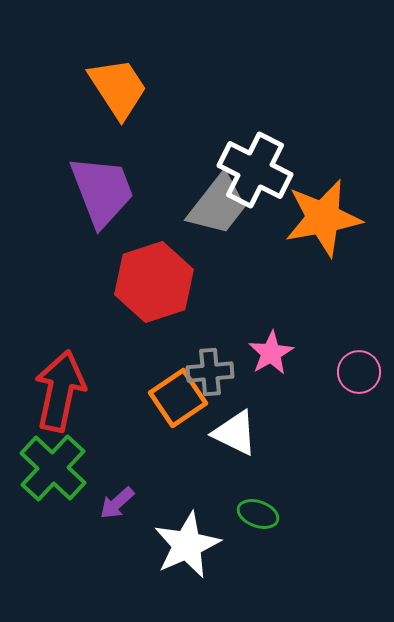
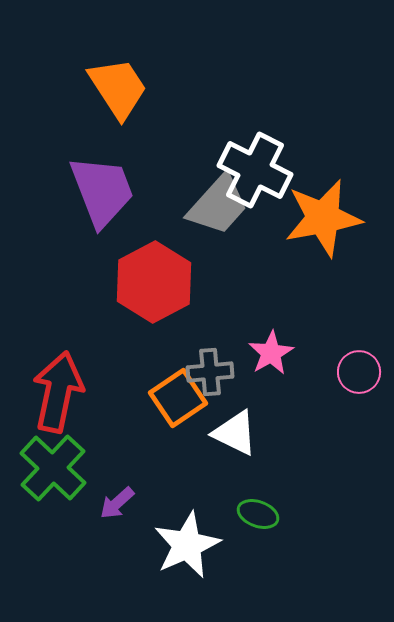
gray trapezoid: rotated 4 degrees clockwise
red hexagon: rotated 10 degrees counterclockwise
red arrow: moved 2 px left, 1 px down
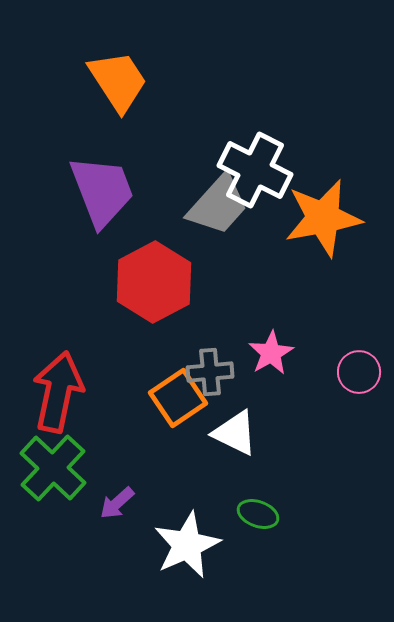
orange trapezoid: moved 7 px up
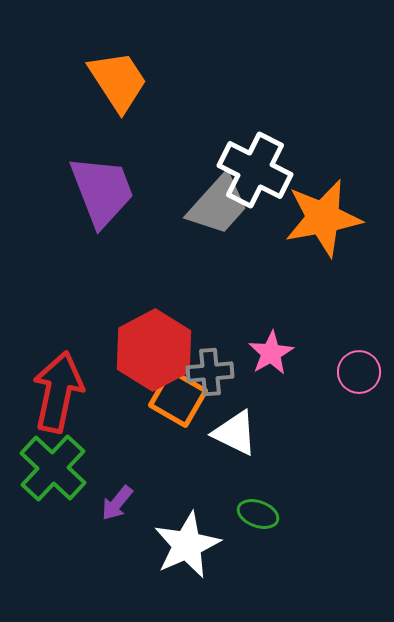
red hexagon: moved 68 px down
orange square: rotated 26 degrees counterclockwise
purple arrow: rotated 9 degrees counterclockwise
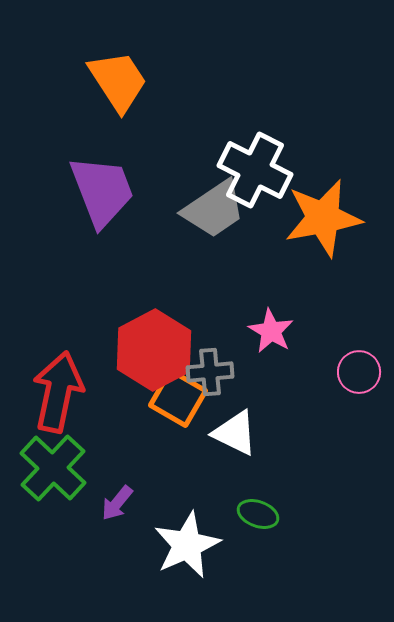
gray trapezoid: moved 4 px left, 4 px down; rotated 14 degrees clockwise
pink star: moved 22 px up; rotated 12 degrees counterclockwise
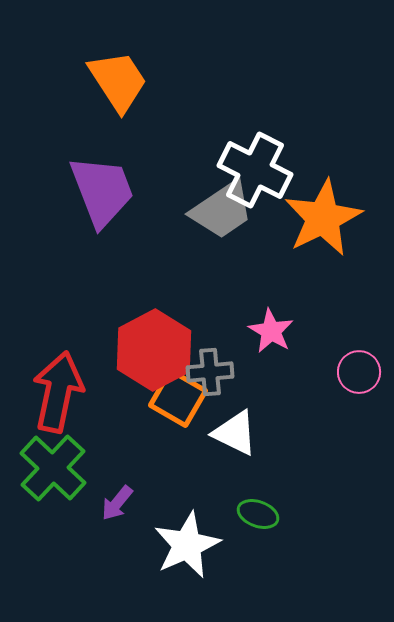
gray trapezoid: moved 8 px right, 1 px down
orange star: rotated 16 degrees counterclockwise
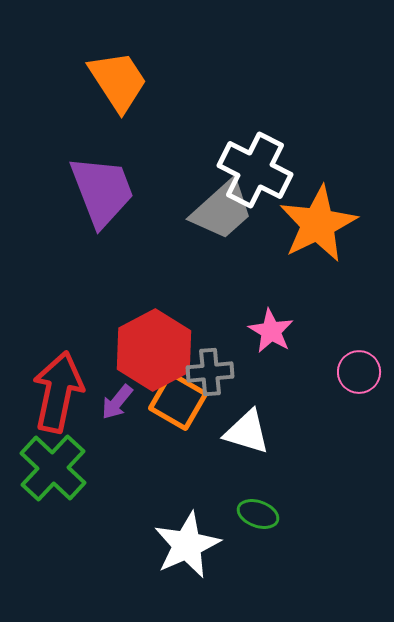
gray trapezoid: rotated 8 degrees counterclockwise
orange star: moved 5 px left, 6 px down
orange square: moved 3 px down
white triangle: moved 12 px right, 1 px up; rotated 9 degrees counterclockwise
purple arrow: moved 101 px up
